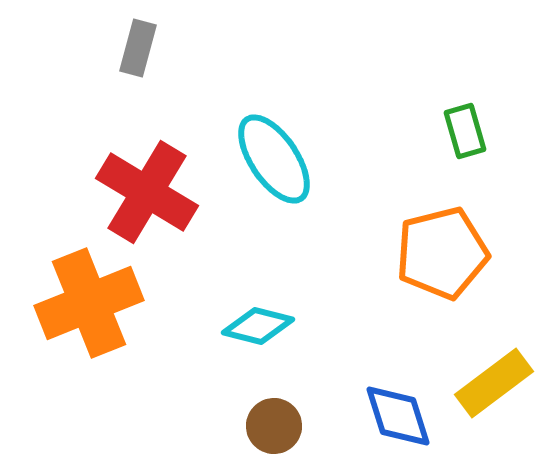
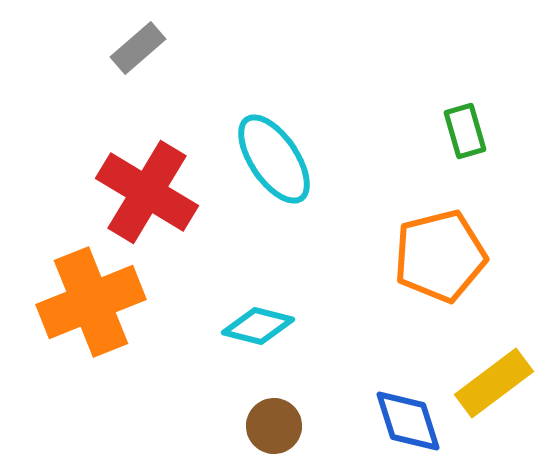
gray rectangle: rotated 34 degrees clockwise
orange pentagon: moved 2 px left, 3 px down
orange cross: moved 2 px right, 1 px up
blue diamond: moved 10 px right, 5 px down
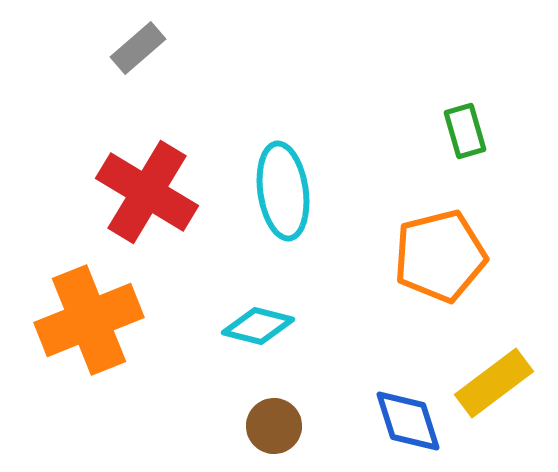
cyan ellipse: moved 9 px right, 32 px down; rotated 26 degrees clockwise
orange cross: moved 2 px left, 18 px down
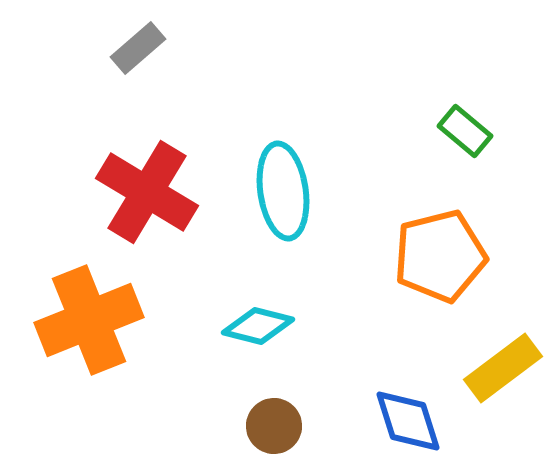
green rectangle: rotated 34 degrees counterclockwise
yellow rectangle: moved 9 px right, 15 px up
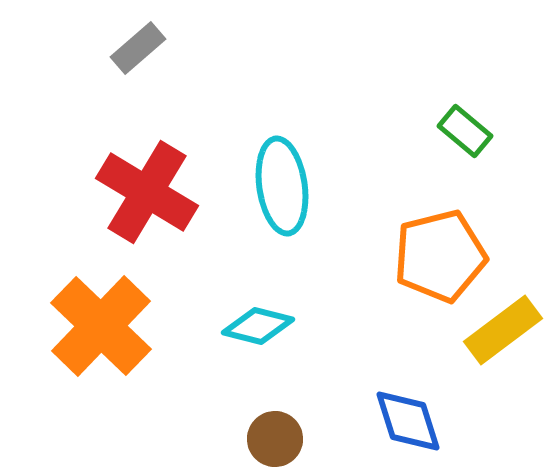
cyan ellipse: moved 1 px left, 5 px up
orange cross: moved 12 px right, 6 px down; rotated 24 degrees counterclockwise
yellow rectangle: moved 38 px up
brown circle: moved 1 px right, 13 px down
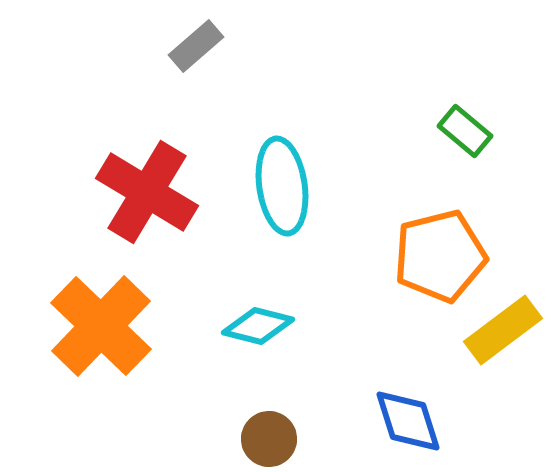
gray rectangle: moved 58 px right, 2 px up
brown circle: moved 6 px left
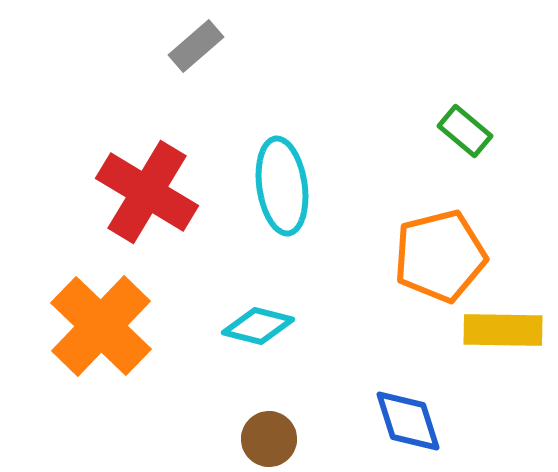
yellow rectangle: rotated 38 degrees clockwise
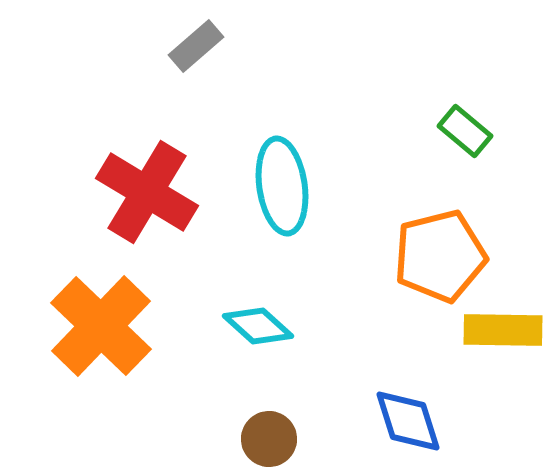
cyan diamond: rotated 28 degrees clockwise
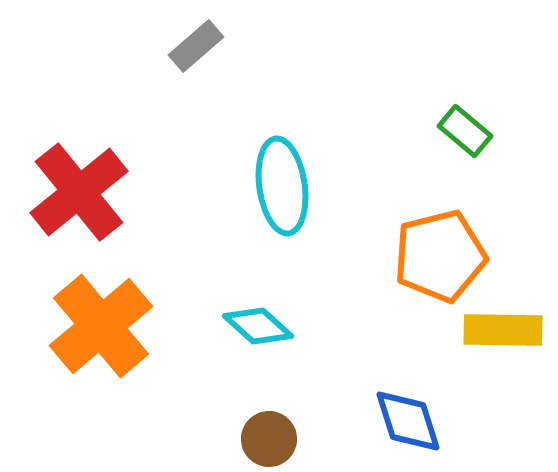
red cross: moved 68 px left; rotated 20 degrees clockwise
orange cross: rotated 6 degrees clockwise
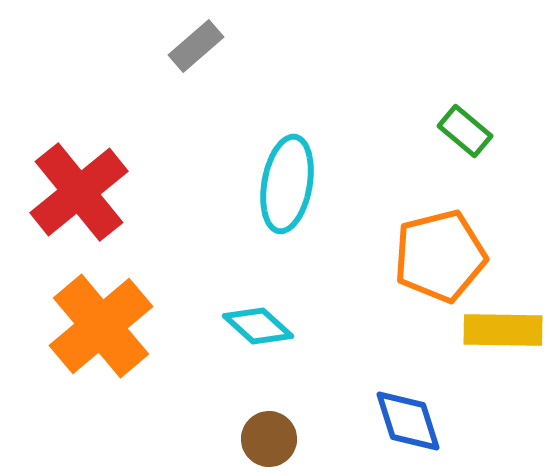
cyan ellipse: moved 5 px right, 2 px up; rotated 18 degrees clockwise
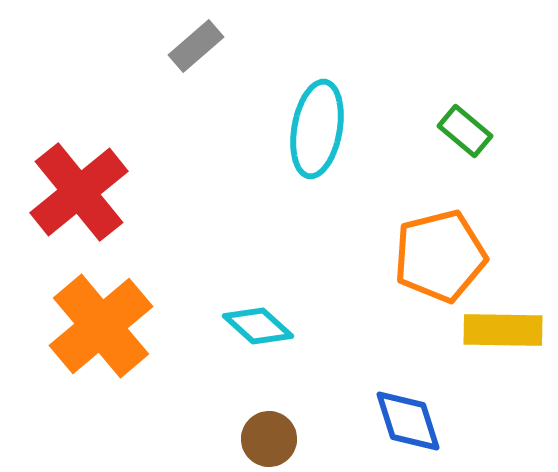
cyan ellipse: moved 30 px right, 55 px up
